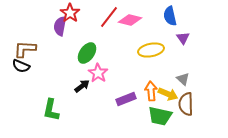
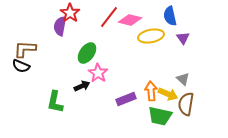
yellow ellipse: moved 14 px up
black arrow: rotated 14 degrees clockwise
brown semicircle: rotated 10 degrees clockwise
green L-shape: moved 4 px right, 8 px up
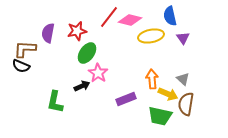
red star: moved 7 px right, 18 px down; rotated 24 degrees clockwise
purple semicircle: moved 12 px left, 7 px down
orange arrow: moved 1 px right, 12 px up
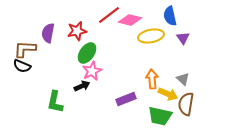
red line: moved 2 px up; rotated 15 degrees clockwise
black semicircle: moved 1 px right
pink star: moved 6 px left, 2 px up; rotated 12 degrees clockwise
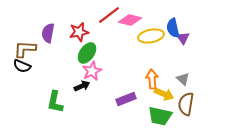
blue semicircle: moved 3 px right, 12 px down
red star: moved 2 px right, 1 px down
yellow arrow: moved 4 px left
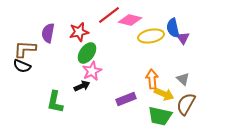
brown semicircle: rotated 20 degrees clockwise
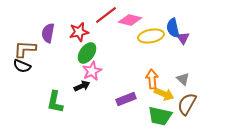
red line: moved 3 px left
brown semicircle: moved 1 px right
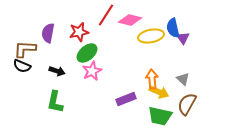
red line: rotated 20 degrees counterclockwise
green ellipse: rotated 15 degrees clockwise
black arrow: moved 25 px left, 15 px up; rotated 42 degrees clockwise
yellow arrow: moved 5 px left, 2 px up
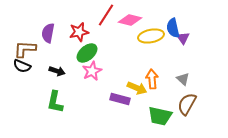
yellow arrow: moved 22 px left, 4 px up
purple rectangle: moved 6 px left; rotated 36 degrees clockwise
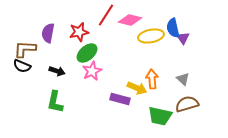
brown semicircle: rotated 45 degrees clockwise
